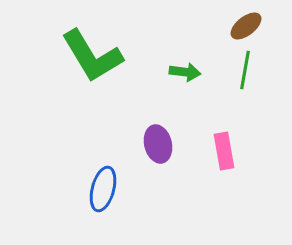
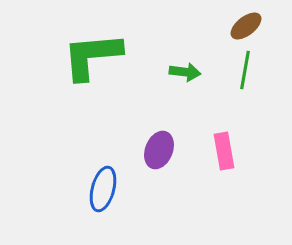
green L-shape: rotated 116 degrees clockwise
purple ellipse: moved 1 px right, 6 px down; rotated 36 degrees clockwise
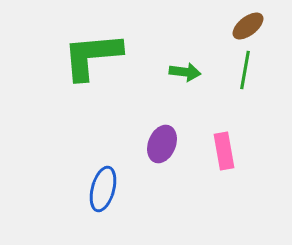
brown ellipse: moved 2 px right
purple ellipse: moved 3 px right, 6 px up
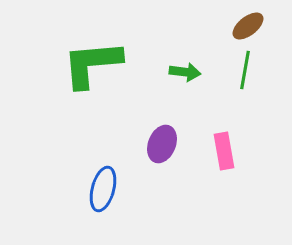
green L-shape: moved 8 px down
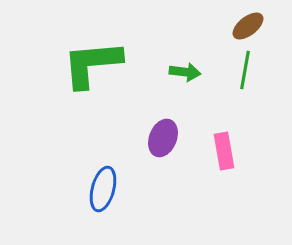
purple ellipse: moved 1 px right, 6 px up
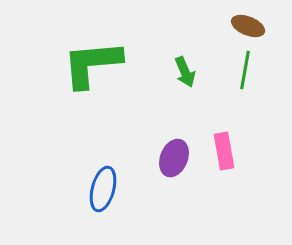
brown ellipse: rotated 60 degrees clockwise
green arrow: rotated 60 degrees clockwise
purple ellipse: moved 11 px right, 20 px down
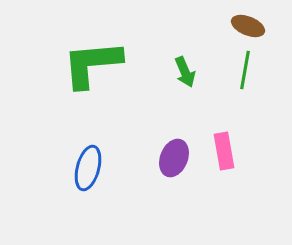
blue ellipse: moved 15 px left, 21 px up
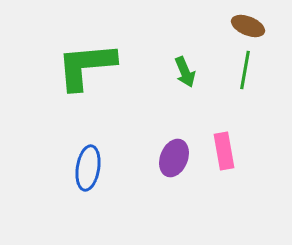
green L-shape: moved 6 px left, 2 px down
blue ellipse: rotated 6 degrees counterclockwise
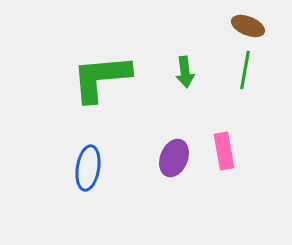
green L-shape: moved 15 px right, 12 px down
green arrow: rotated 16 degrees clockwise
